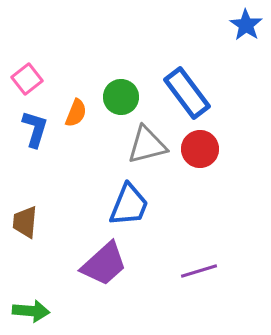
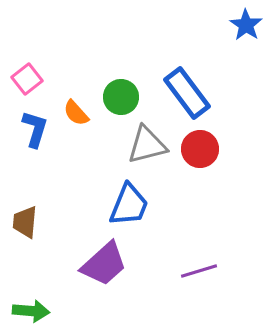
orange semicircle: rotated 116 degrees clockwise
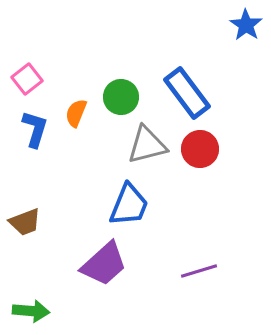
orange semicircle: rotated 64 degrees clockwise
brown trapezoid: rotated 116 degrees counterclockwise
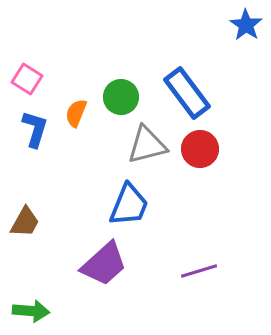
pink square: rotated 20 degrees counterclockwise
brown trapezoid: rotated 40 degrees counterclockwise
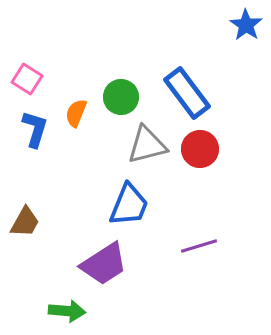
purple trapezoid: rotated 9 degrees clockwise
purple line: moved 25 px up
green arrow: moved 36 px right
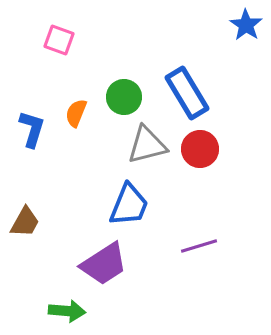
pink square: moved 32 px right, 39 px up; rotated 12 degrees counterclockwise
blue rectangle: rotated 6 degrees clockwise
green circle: moved 3 px right
blue L-shape: moved 3 px left
